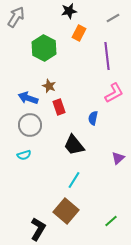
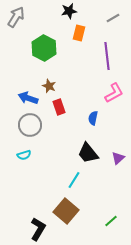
orange rectangle: rotated 14 degrees counterclockwise
black trapezoid: moved 14 px right, 8 px down
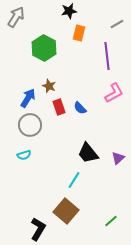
gray line: moved 4 px right, 6 px down
blue arrow: rotated 102 degrees clockwise
blue semicircle: moved 13 px left, 10 px up; rotated 56 degrees counterclockwise
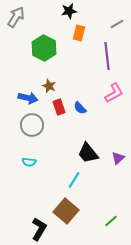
blue arrow: rotated 72 degrees clockwise
gray circle: moved 2 px right
cyan semicircle: moved 5 px right, 7 px down; rotated 24 degrees clockwise
black L-shape: moved 1 px right
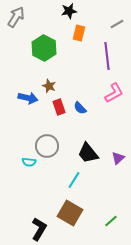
gray circle: moved 15 px right, 21 px down
brown square: moved 4 px right, 2 px down; rotated 10 degrees counterclockwise
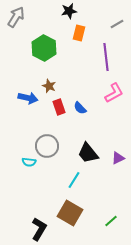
purple line: moved 1 px left, 1 px down
purple triangle: rotated 16 degrees clockwise
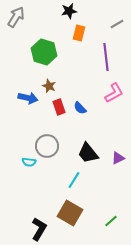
green hexagon: moved 4 px down; rotated 10 degrees counterclockwise
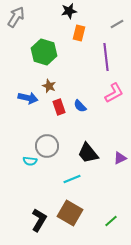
blue semicircle: moved 2 px up
purple triangle: moved 2 px right
cyan semicircle: moved 1 px right, 1 px up
cyan line: moved 2 px left, 1 px up; rotated 36 degrees clockwise
black L-shape: moved 9 px up
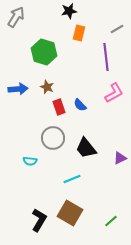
gray line: moved 5 px down
brown star: moved 2 px left, 1 px down
blue arrow: moved 10 px left, 9 px up; rotated 18 degrees counterclockwise
blue semicircle: moved 1 px up
gray circle: moved 6 px right, 8 px up
black trapezoid: moved 2 px left, 5 px up
